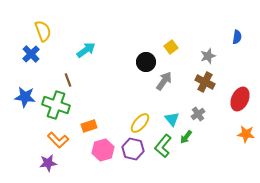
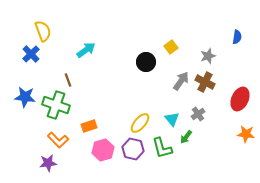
gray arrow: moved 17 px right
green L-shape: moved 1 px left, 2 px down; rotated 55 degrees counterclockwise
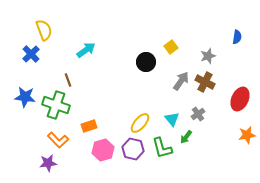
yellow semicircle: moved 1 px right, 1 px up
orange star: moved 1 px right, 1 px down; rotated 18 degrees counterclockwise
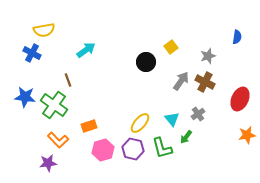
yellow semicircle: rotated 100 degrees clockwise
blue cross: moved 1 px right, 1 px up; rotated 18 degrees counterclockwise
green cross: moved 2 px left; rotated 16 degrees clockwise
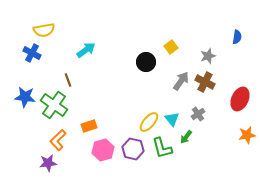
yellow ellipse: moved 9 px right, 1 px up
orange L-shape: rotated 90 degrees clockwise
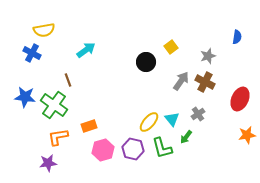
orange L-shape: moved 3 px up; rotated 35 degrees clockwise
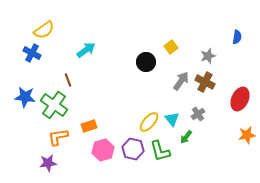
yellow semicircle: rotated 25 degrees counterclockwise
green L-shape: moved 2 px left, 3 px down
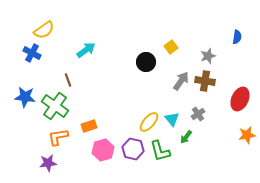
brown cross: moved 1 px up; rotated 18 degrees counterclockwise
green cross: moved 1 px right, 1 px down
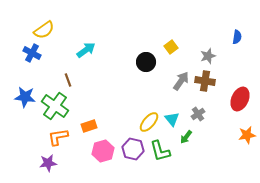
pink hexagon: moved 1 px down
